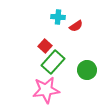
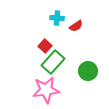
cyan cross: moved 1 px left, 1 px down
green circle: moved 1 px right, 1 px down
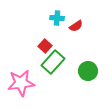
pink star: moved 25 px left, 7 px up
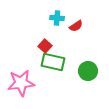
green rectangle: rotated 60 degrees clockwise
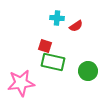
red square: rotated 24 degrees counterclockwise
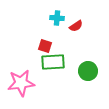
green rectangle: rotated 15 degrees counterclockwise
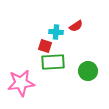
cyan cross: moved 1 px left, 14 px down
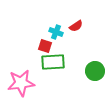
cyan cross: rotated 16 degrees clockwise
green circle: moved 7 px right
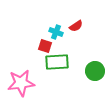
green rectangle: moved 4 px right
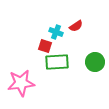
green circle: moved 9 px up
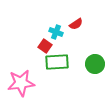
red semicircle: moved 2 px up
red square: rotated 16 degrees clockwise
green circle: moved 2 px down
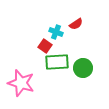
green circle: moved 12 px left, 4 px down
pink star: rotated 24 degrees clockwise
